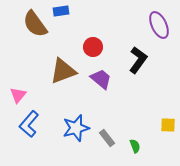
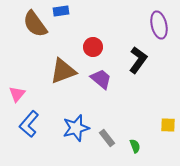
purple ellipse: rotated 12 degrees clockwise
pink triangle: moved 1 px left, 1 px up
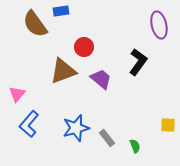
red circle: moved 9 px left
black L-shape: moved 2 px down
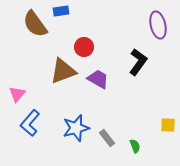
purple ellipse: moved 1 px left
purple trapezoid: moved 3 px left; rotated 10 degrees counterclockwise
blue L-shape: moved 1 px right, 1 px up
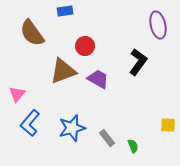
blue rectangle: moved 4 px right
brown semicircle: moved 3 px left, 9 px down
red circle: moved 1 px right, 1 px up
blue star: moved 4 px left
green semicircle: moved 2 px left
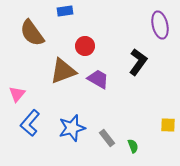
purple ellipse: moved 2 px right
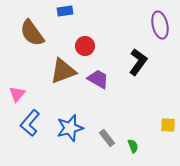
blue star: moved 2 px left
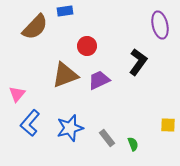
brown semicircle: moved 3 px right, 6 px up; rotated 100 degrees counterclockwise
red circle: moved 2 px right
brown triangle: moved 2 px right, 4 px down
purple trapezoid: moved 1 px right, 1 px down; rotated 55 degrees counterclockwise
green semicircle: moved 2 px up
